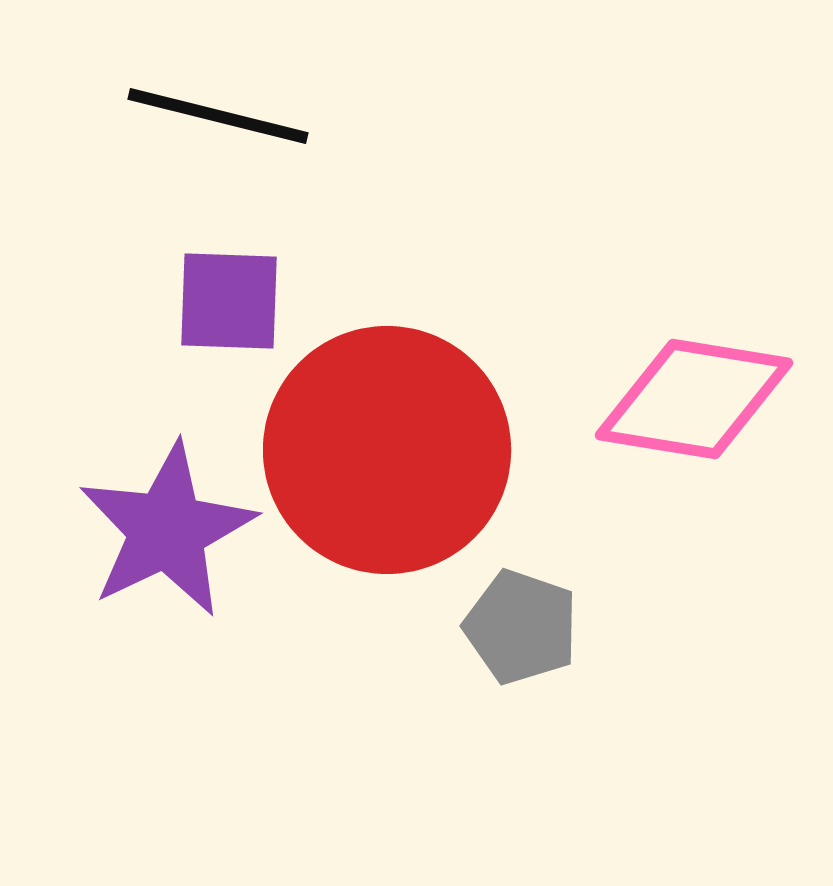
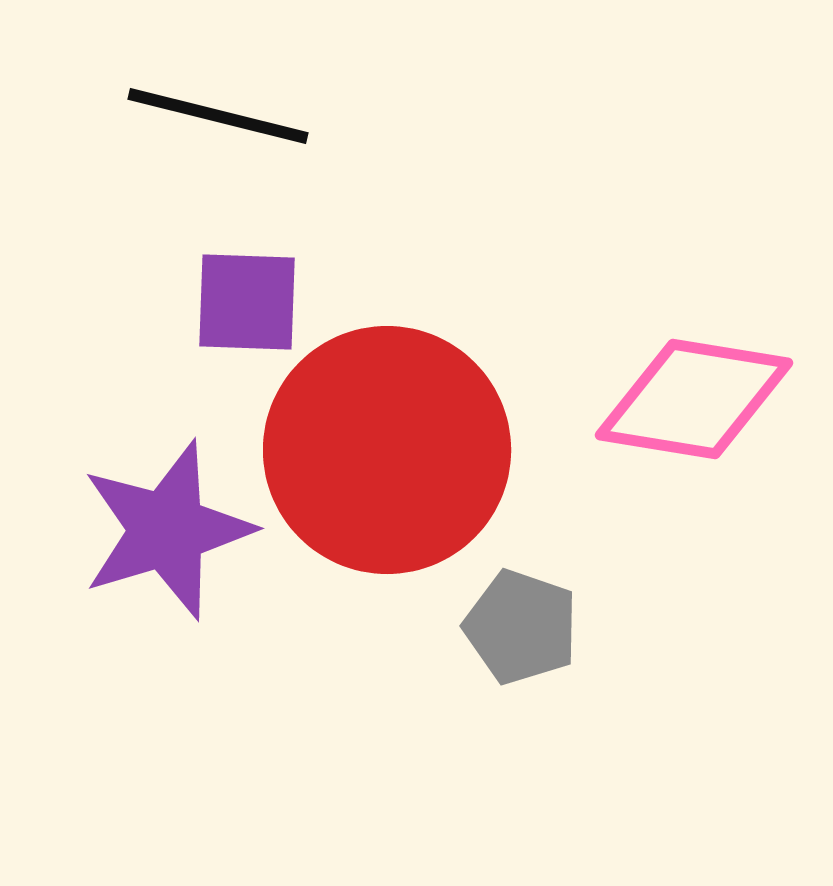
purple square: moved 18 px right, 1 px down
purple star: rotated 9 degrees clockwise
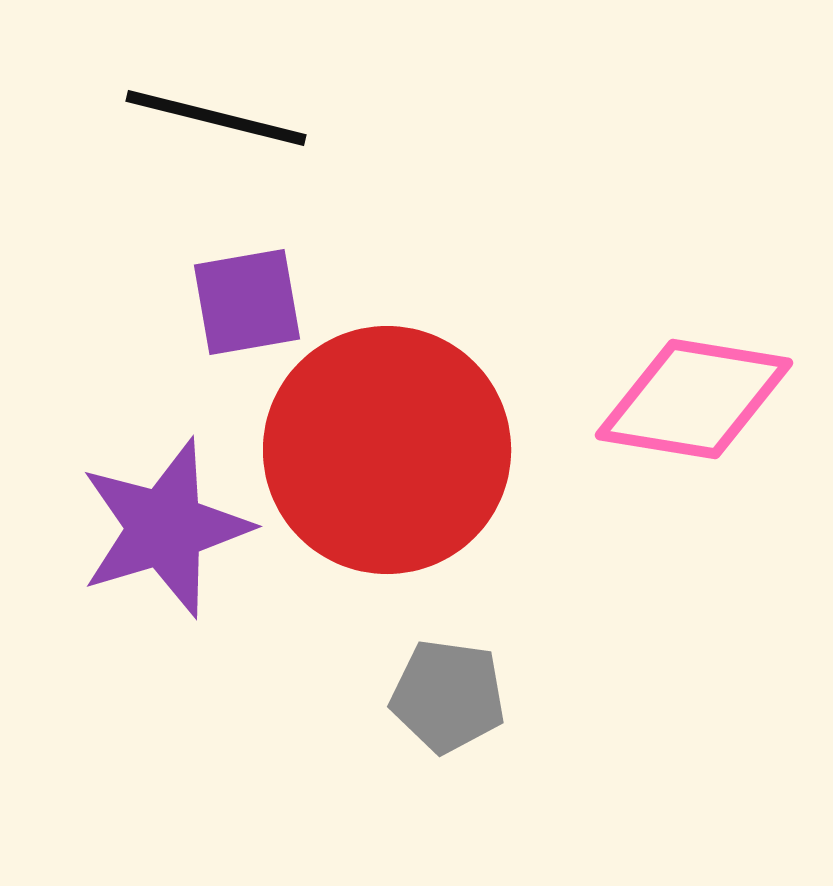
black line: moved 2 px left, 2 px down
purple square: rotated 12 degrees counterclockwise
purple star: moved 2 px left, 2 px up
gray pentagon: moved 73 px left, 69 px down; rotated 11 degrees counterclockwise
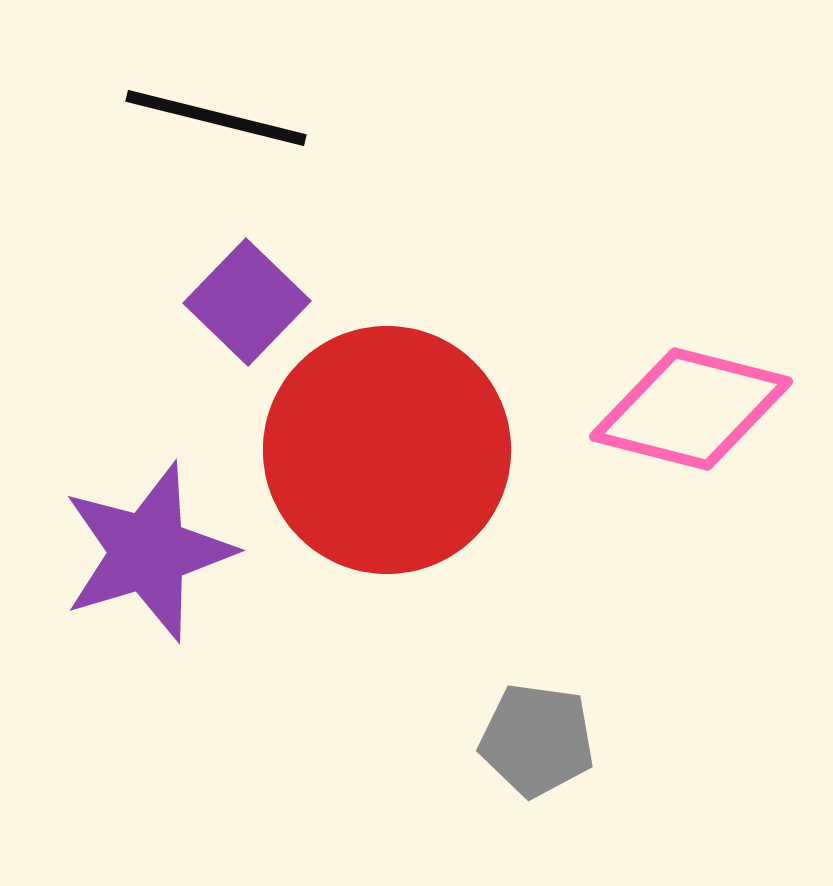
purple square: rotated 36 degrees counterclockwise
pink diamond: moved 3 px left, 10 px down; rotated 5 degrees clockwise
purple star: moved 17 px left, 24 px down
gray pentagon: moved 89 px right, 44 px down
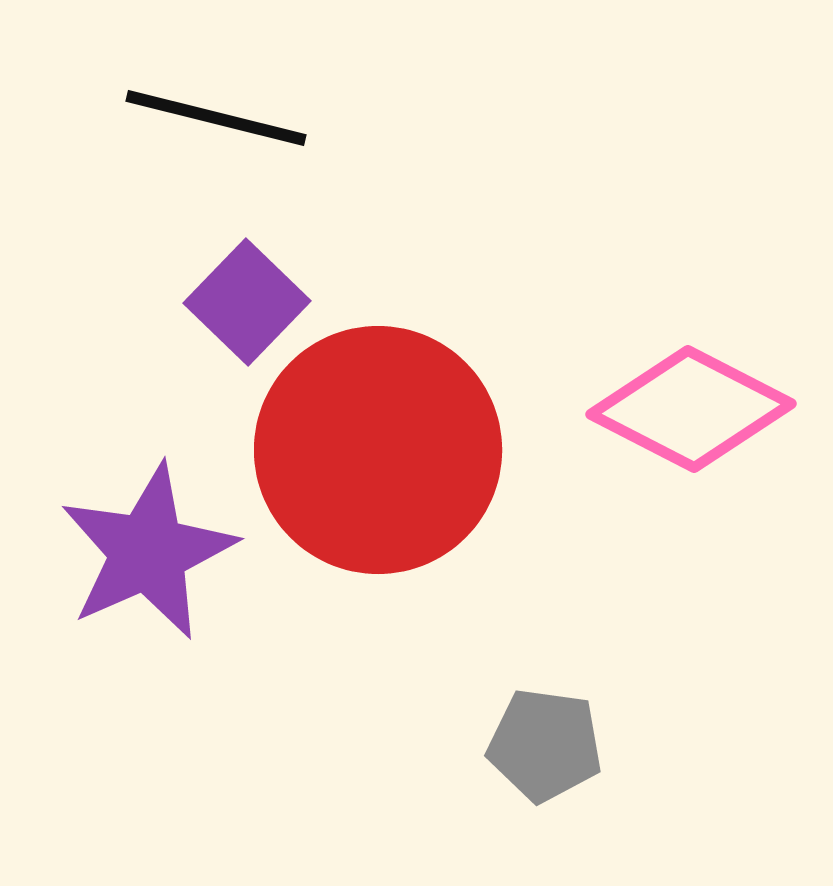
pink diamond: rotated 13 degrees clockwise
red circle: moved 9 px left
purple star: rotated 7 degrees counterclockwise
gray pentagon: moved 8 px right, 5 px down
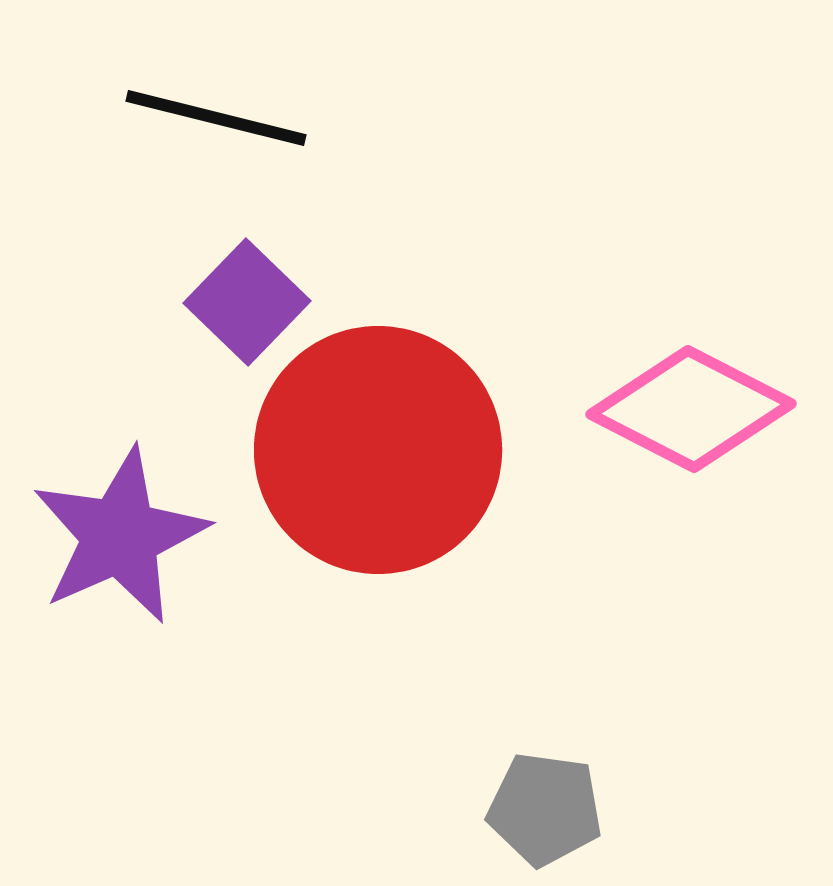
purple star: moved 28 px left, 16 px up
gray pentagon: moved 64 px down
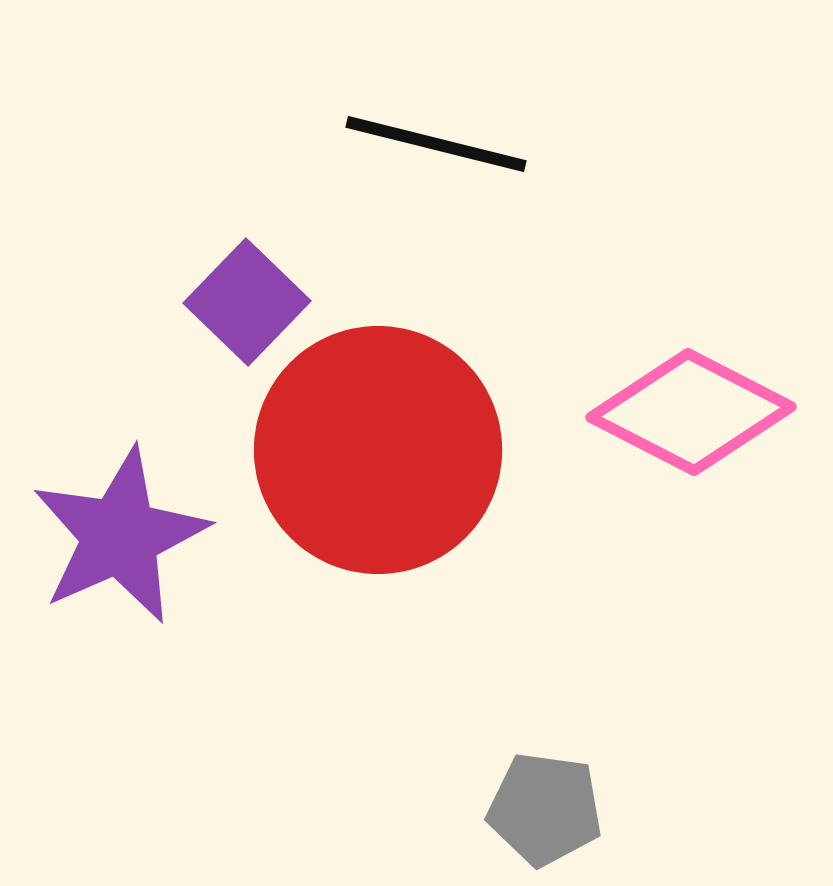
black line: moved 220 px right, 26 px down
pink diamond: moved 3 px down
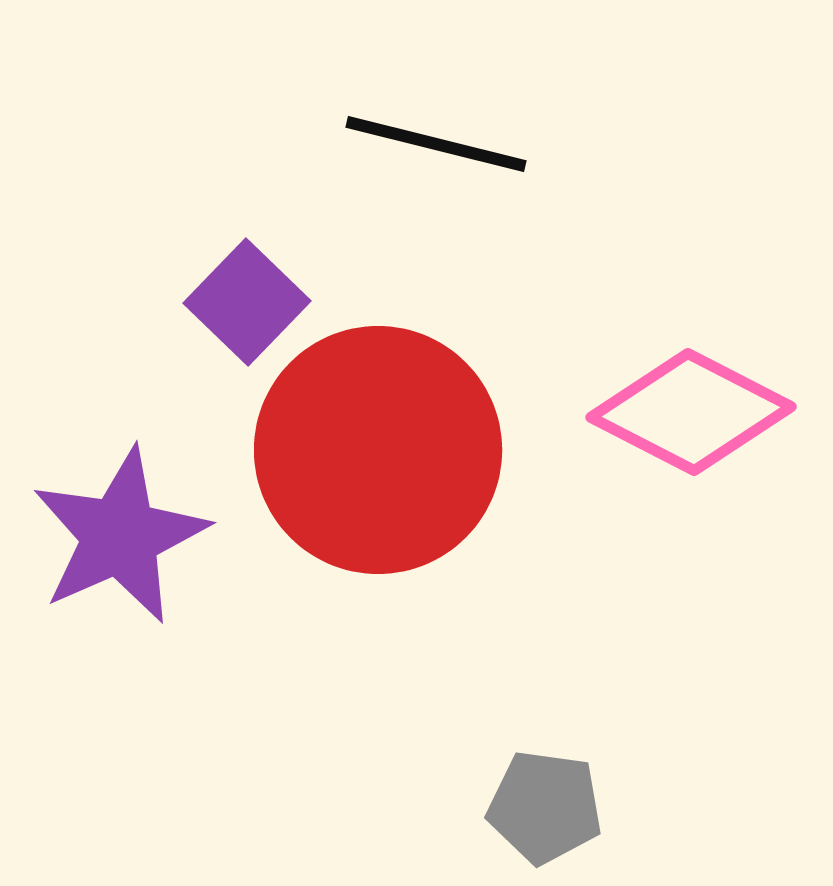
gray pentagon: moved 2 px up
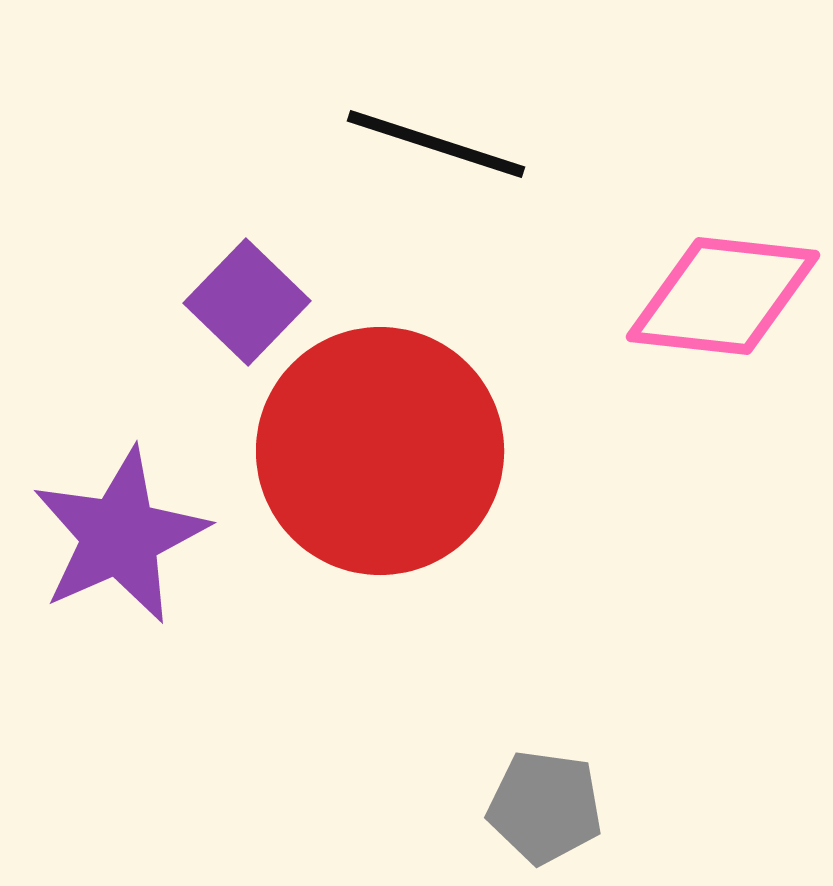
black line: rotated 4 degrees clockwise
pink diamond: moved 32 px right, 116 px up; rotated 21 degrees counterclockwise
red circle: moved 2 px right, 1 px down
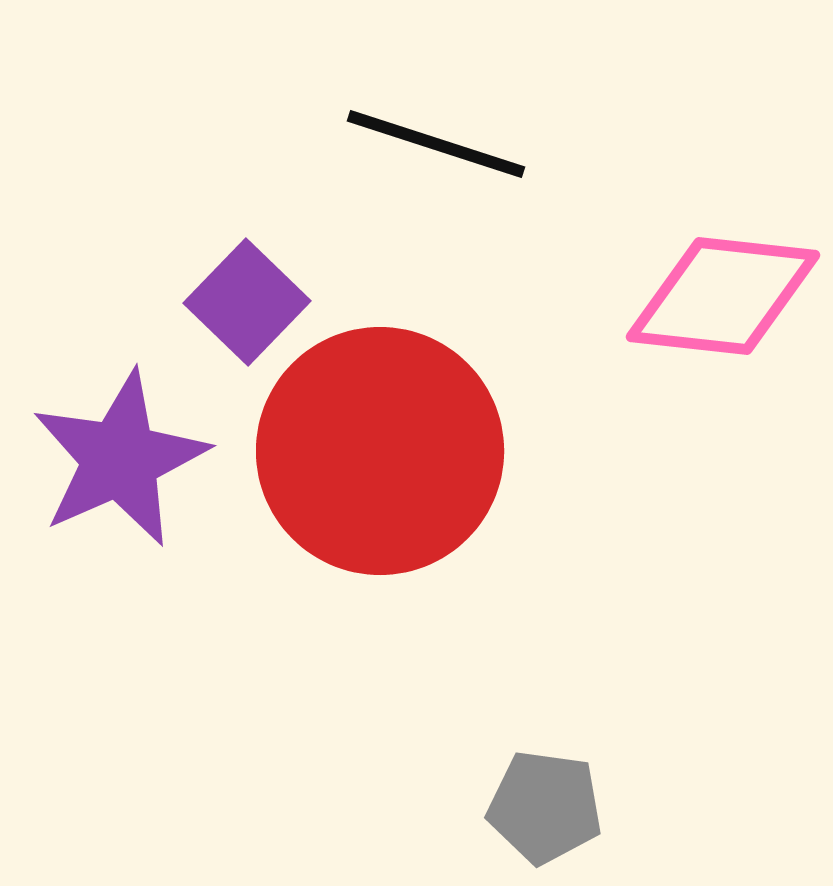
purple star: moved 77 px up
